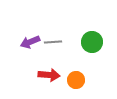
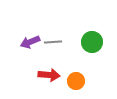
orange circle: moved 1 px down
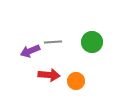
purple arrow: moved 9 px down
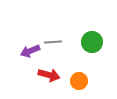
red arrow: rotated 10 degrees clockwise
orange circle: moved 3 px right
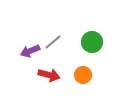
gray line: rotated 36 degrees counterclockwise
orange circle: moved 4 px right, 6 px up
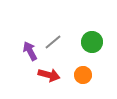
purple arrow: rotated 84 degrees clockwise
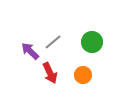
purple arrow: rotated 18 degrees counterclockwise
red arrow: moved 1 px right, 2 px up; rotated 50 degrees clockwise
